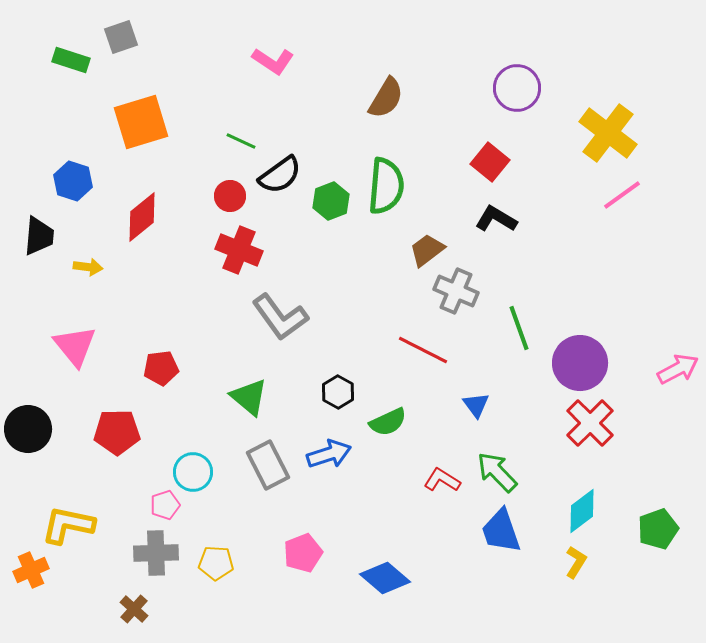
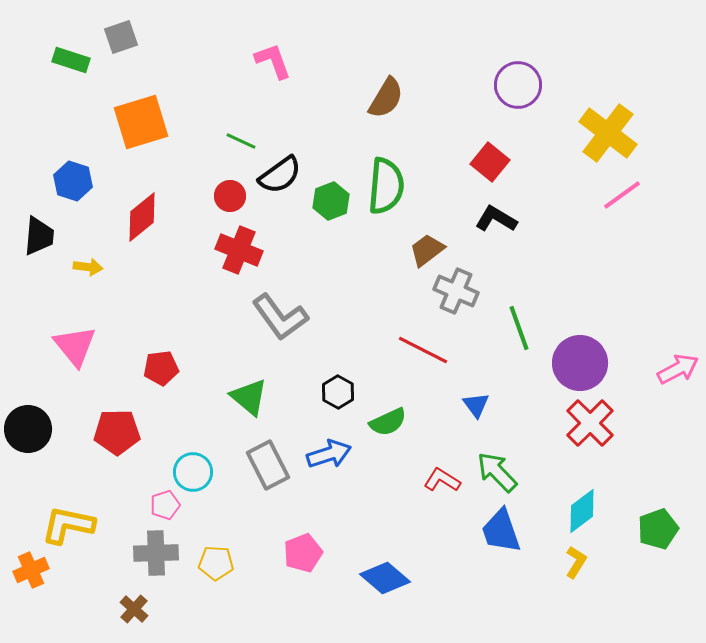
pink L-shape at (273, 61): rotated 144 degrees counterclockwise
purple circle at (517, 88): moved 1 px right, 3 px up
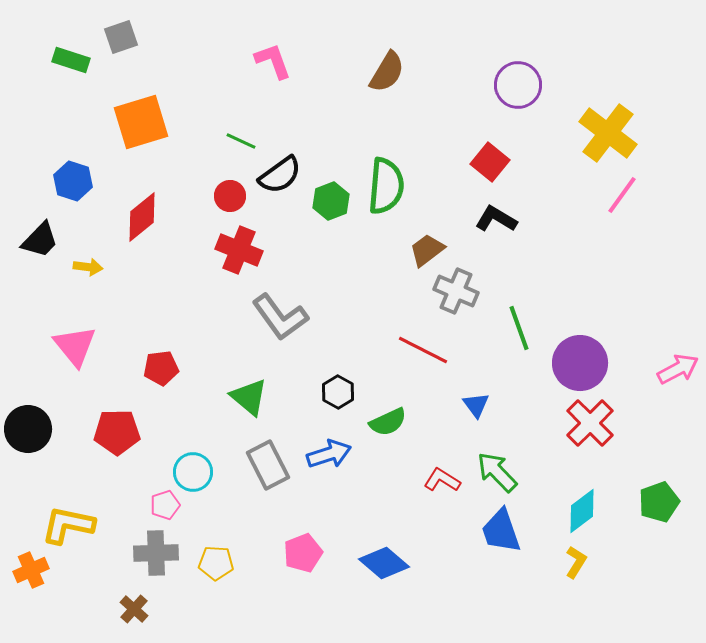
brown semicircle at (386, 98): moved 1 px right, 26 px up
pink line at (622, 195): rotated 18 degrees counterclockwise
black trapezoid at (39, 236): moved 1 px right, 4 px down; rotated 39 degrees clockwise
green pentagon at (658, 529): moved 1 px right, 27 px up
blue diamond at (385, 578): moved 1 px left, 15 px up
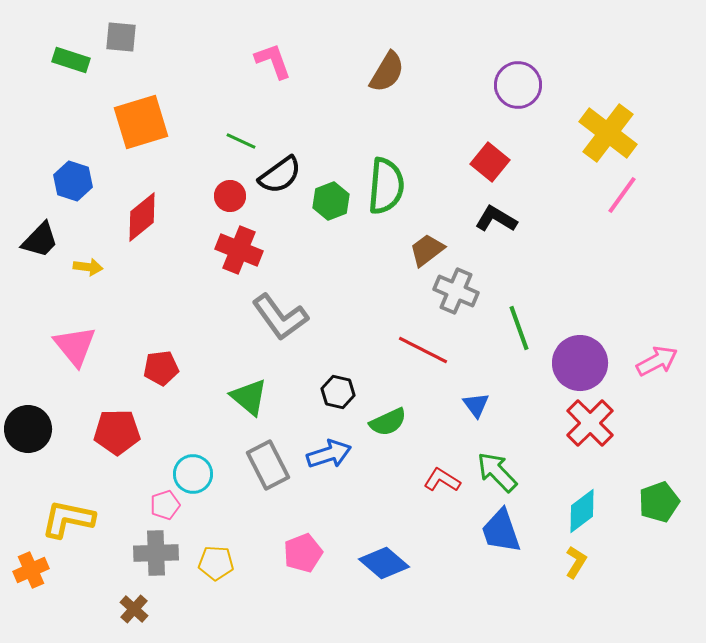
gray square at (121, 37): rotated 24 degrees clockwise
pink arrow at (678, 369): moved 21 px left, 8 px up
black hexagon at (338, 392): rotated 16 degrees counterclockwise
cyan circle at (193, 472): moved 2 px down
yellow L-shape at (68, 525): moved 6 px up
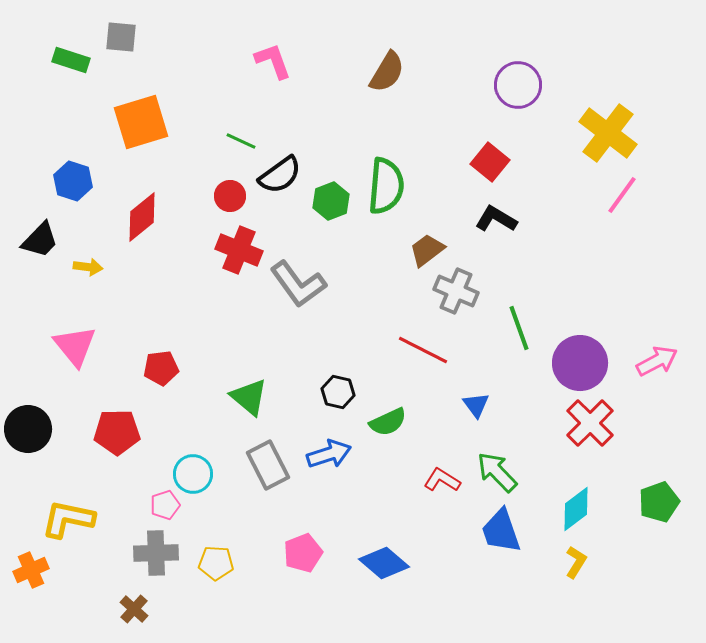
gray L-shape at (280, 317): moved 18 px right, 33 px up
cyan diamond at (582, 511): moved 6 px left, 2 px up
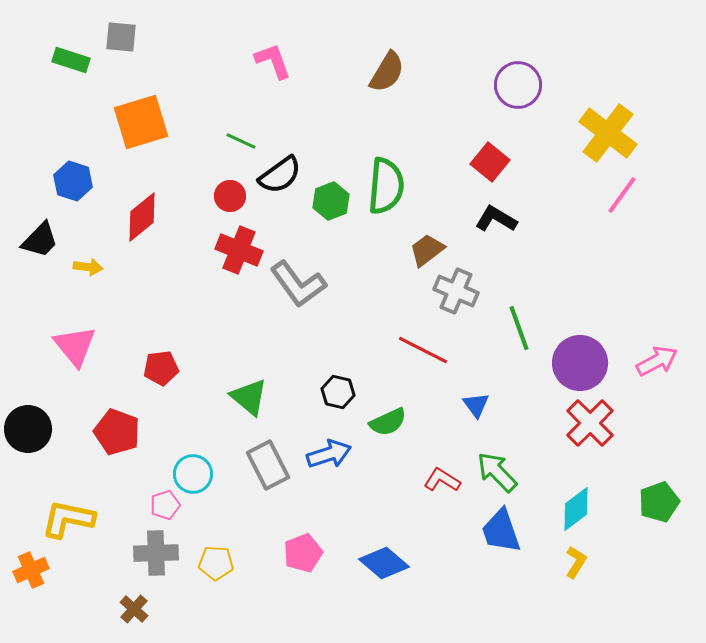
red pentagon at (117, 432): rotated 21 degrees clockwise
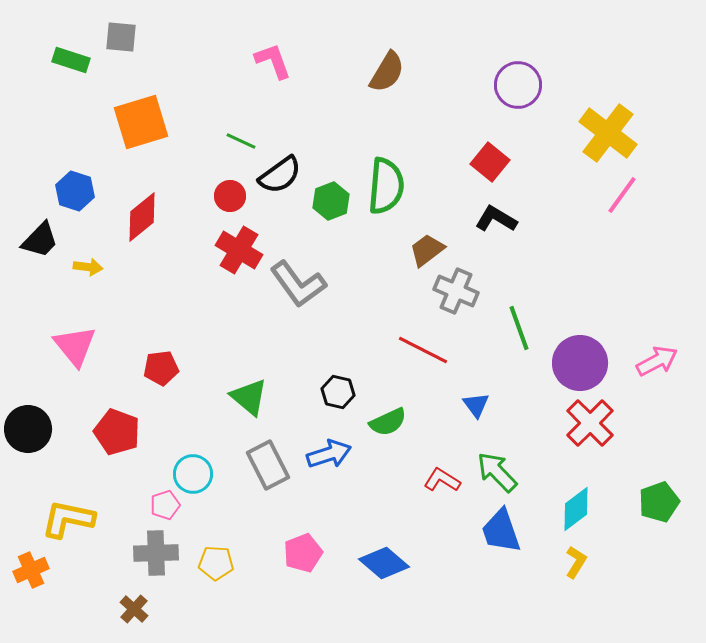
blue hexagon at (73, 181): moved 2 px right, 10 px down
red cross at (239, 250): rotated 9 degrees clockwise
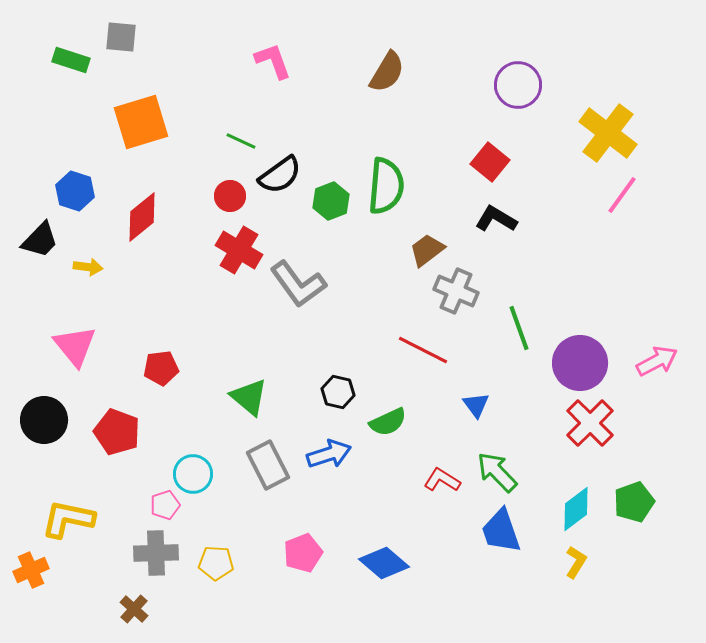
black circle at (28, 429): moved 16 px right, 9 px up
green pentagon at (659, 502): moved 25 px left
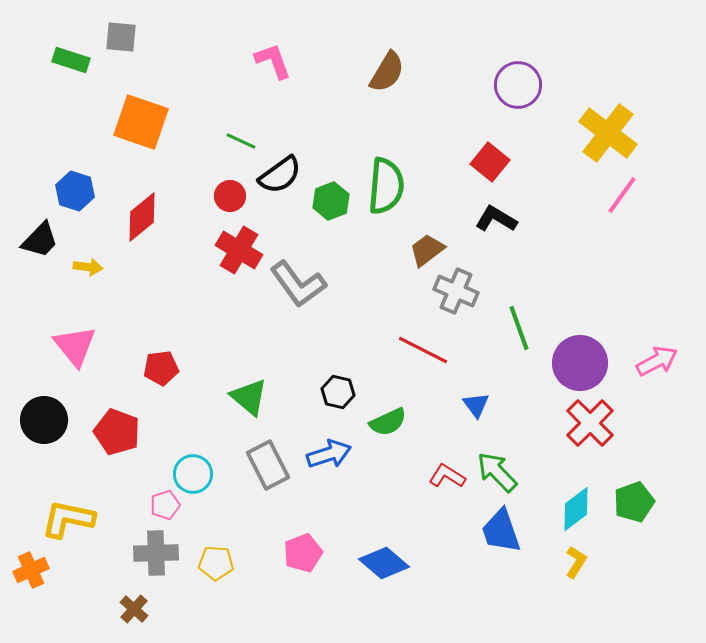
orange square at (141, 122): rotated 36 degrees clockwise
red L-shape at (442, 480): moved 5 px right, 4 px up
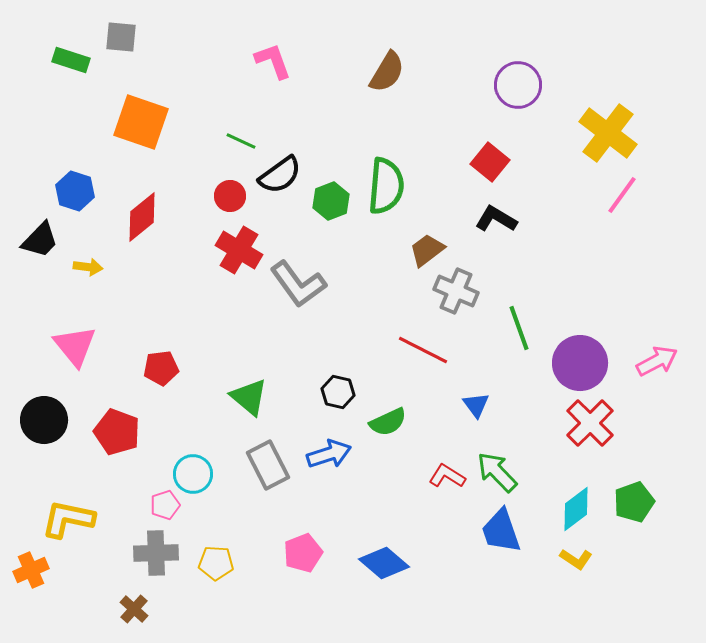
yellow L-shape at (576, 562): moved 3 px up; rotated 92 degrees clockwise
